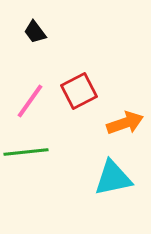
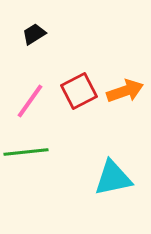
black trapezoid: moved 1 px left, 2 px down; rotated 95 degrees clockwise
orange arrow: moved 32 px up
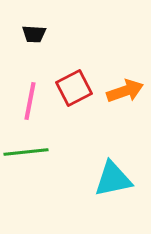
black trapezoid: rotated 145 degrees counterclockwise
red square: moved 5 px left, 3 px up
pink line: rotated 24 degrees counterclockwise
cyan triangle: moved 1 px down
